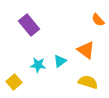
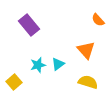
orange triangle: rotated 12 degrees clockwise
cyan triangle: moved 2 px left, 3 px down
cyan star: rotated 21 degrees counterclockwise
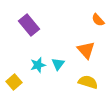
cyan triangle: rotated 16 degrees counterclockwise
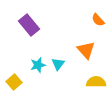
yellow semicircle: moved 8 px right; rotated 18 degrees counterclockwise
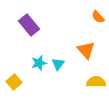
orange semicircle: moved 3 px up
cyan star: moved 1 px right, 2 px up
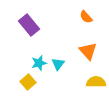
orange semicircle: moved 12 px left
orange triangle: moved 2 px right, 1 px down
yellow square: moved 14 px right
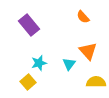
orange semicircle: moved 3 px left
cyan triangle: moved 11 px right
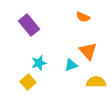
orange semicircle: rotated 24 degrees counterclockwise
cyan triangle: moved 2 px right, 1 px down; rotated 32 degrees clockwise
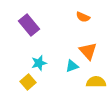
cyan triangle: moved 1 px right, 1 px down
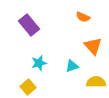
orange triangle: moved 5 px right, 5 px up
yellow square: moved 5 px down
